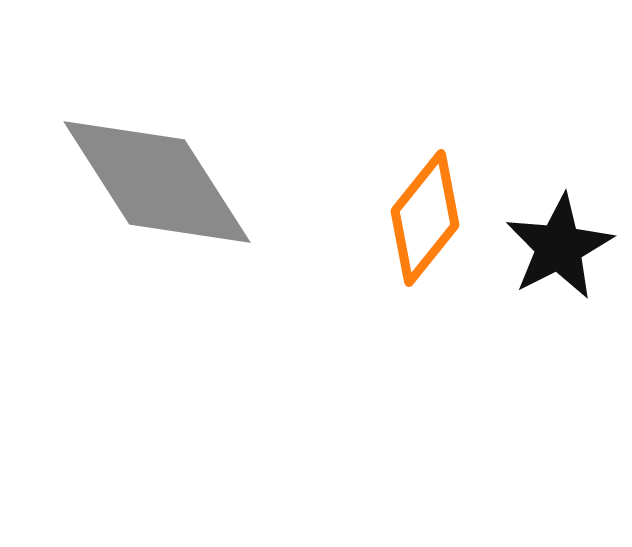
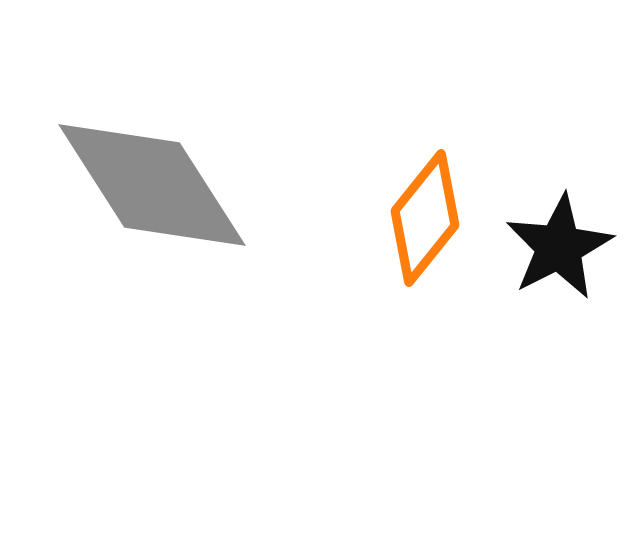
gray diamond: moved 5 px left, 3 px down
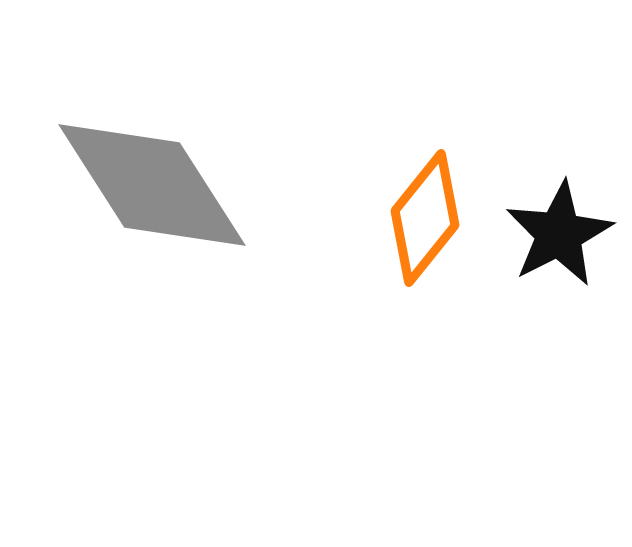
black star: moved 13 px up
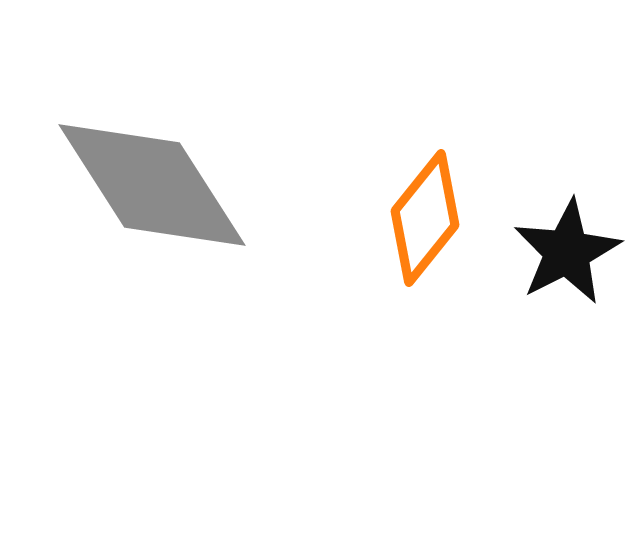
black star: moved 8 px right, 18 px down
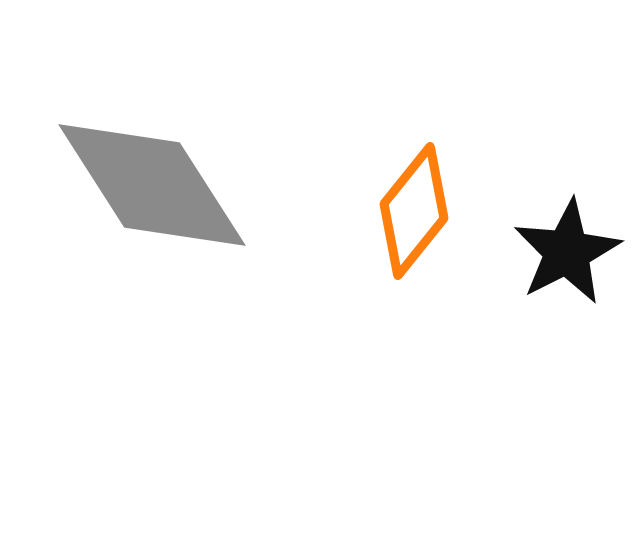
orange diamond: moved 11 px left, 7 px up
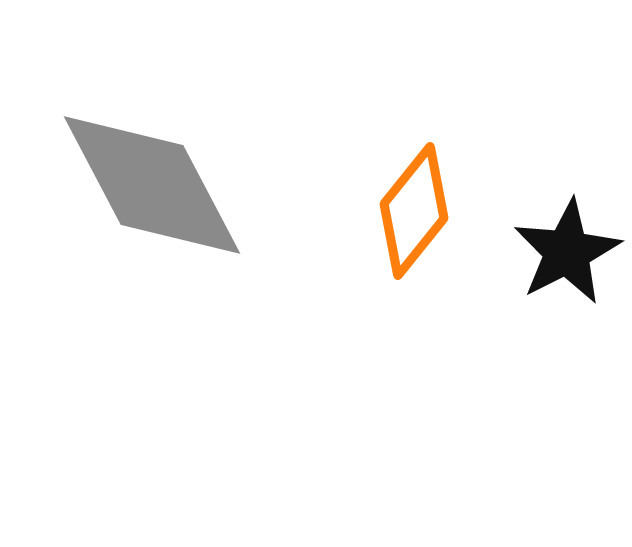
gray diamond: rotated 5 degrees clockwise
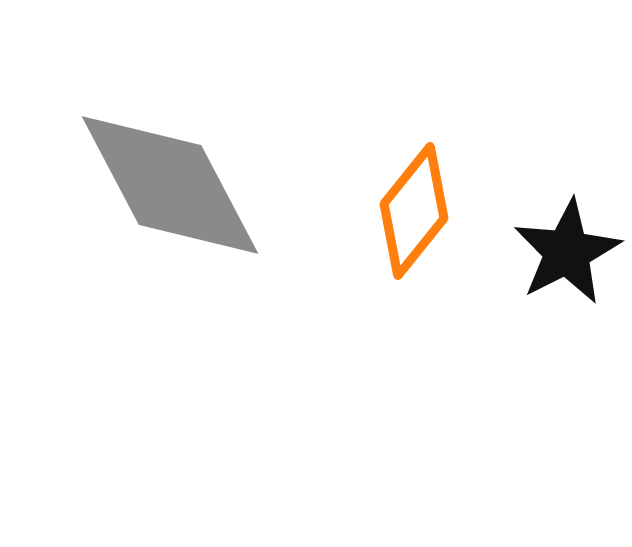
gray diamond: moved 18 px right
